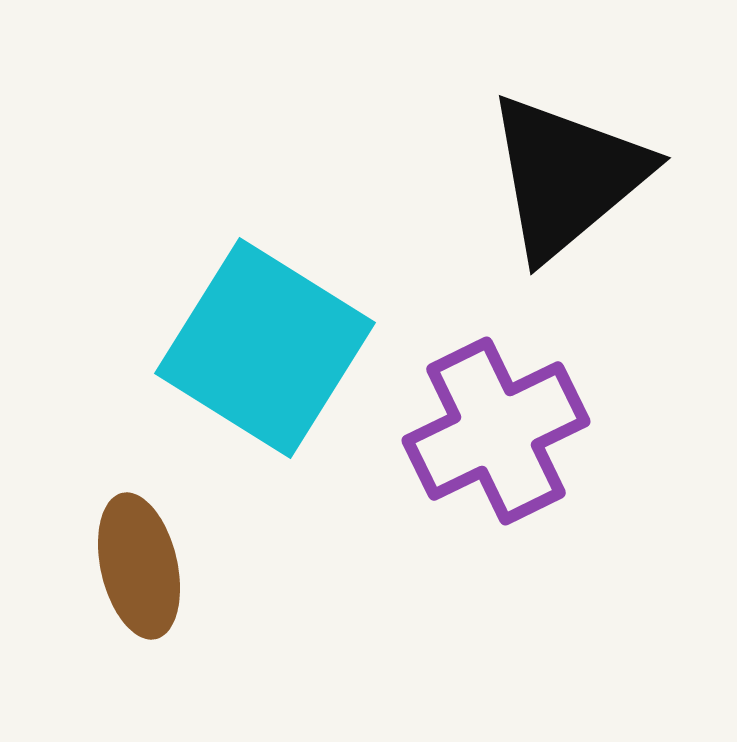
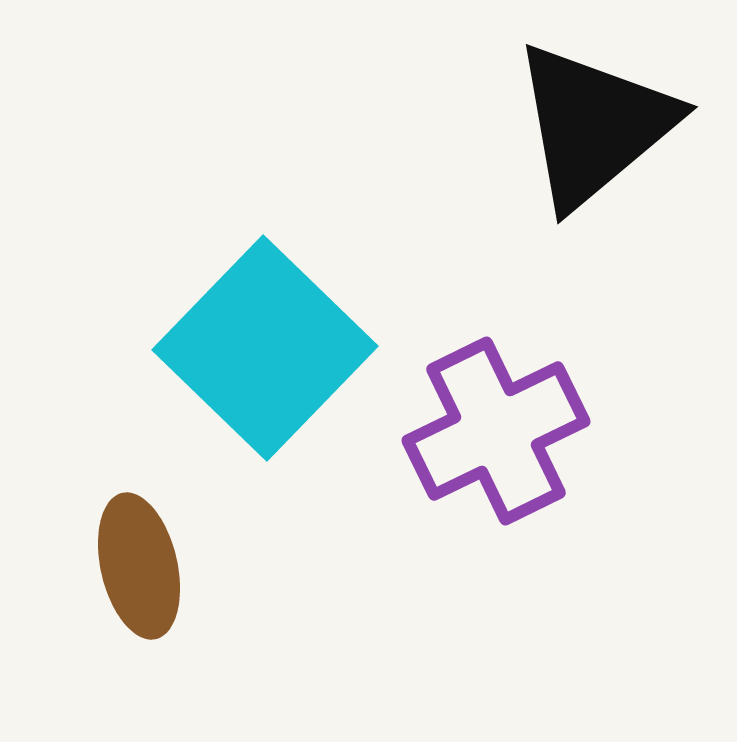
black triangle: moved 27 px right, 51 px up
cyan square: rotated 12 degrees clockwise
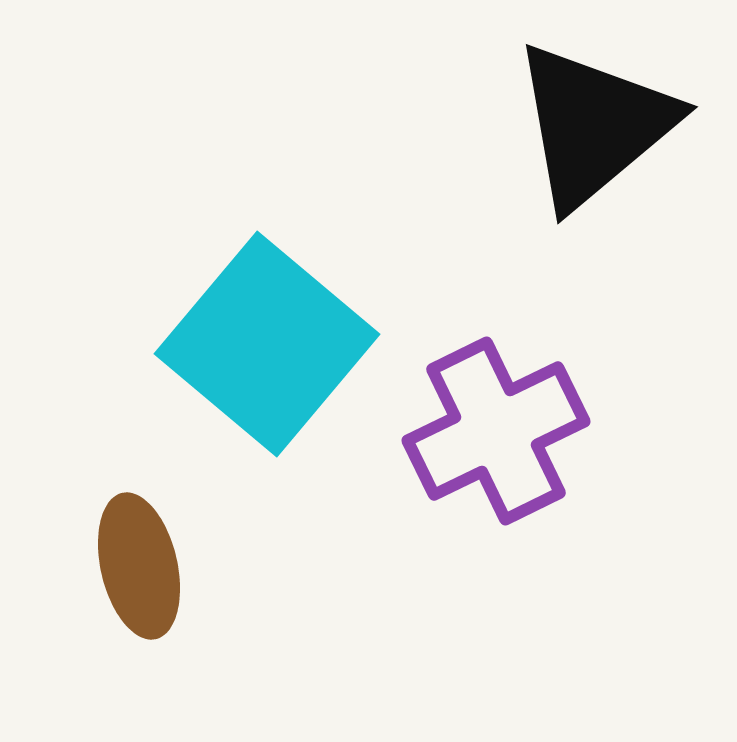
cyan square: moved 2 px right, 4 px up; rotated 4 degrees counterclockwise
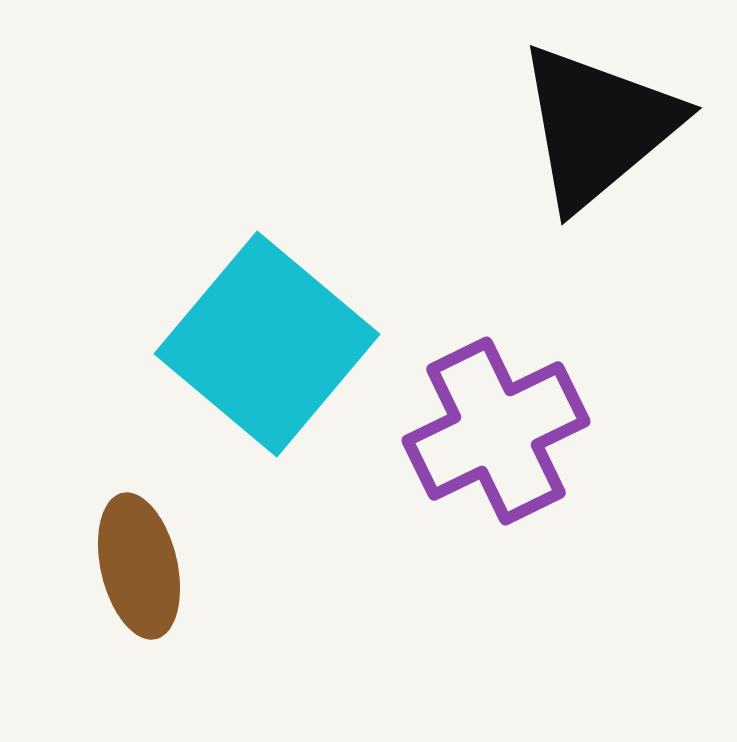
black triangle: moved 4 px right, 1 px down
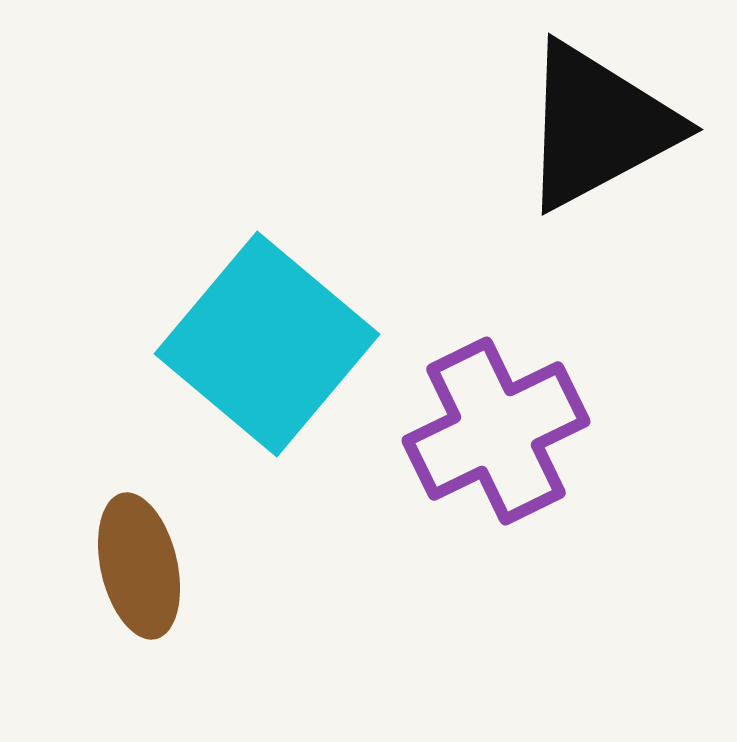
black triangle: rotated 12 degrees clockwise
